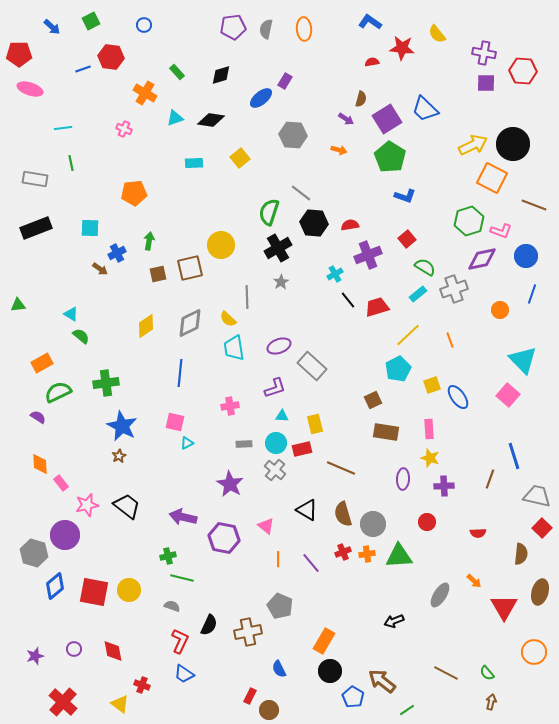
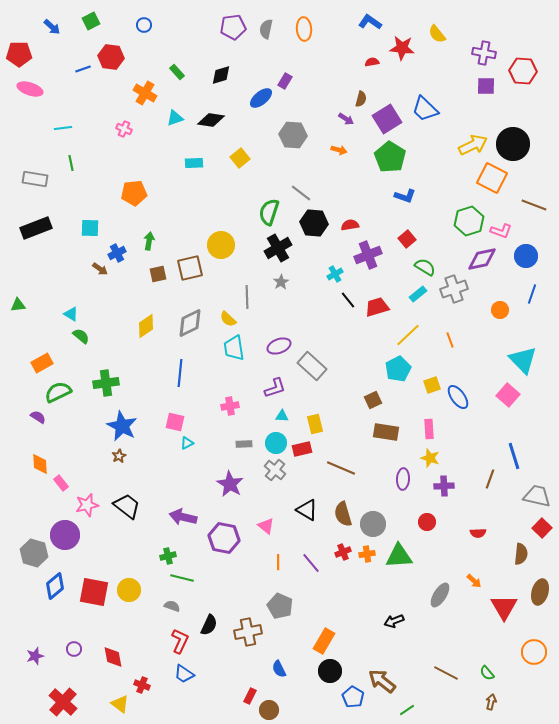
purple square at (486, 83): moved 3 px down
orange line at (278, 559): moved 3 px down
red diamond at (113, 651): moved 6 px down
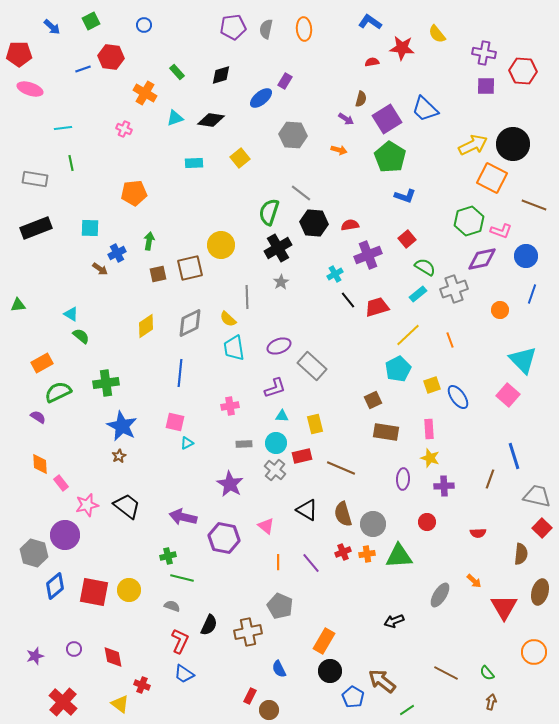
red rectangle at (302, 449): moved 7 px down
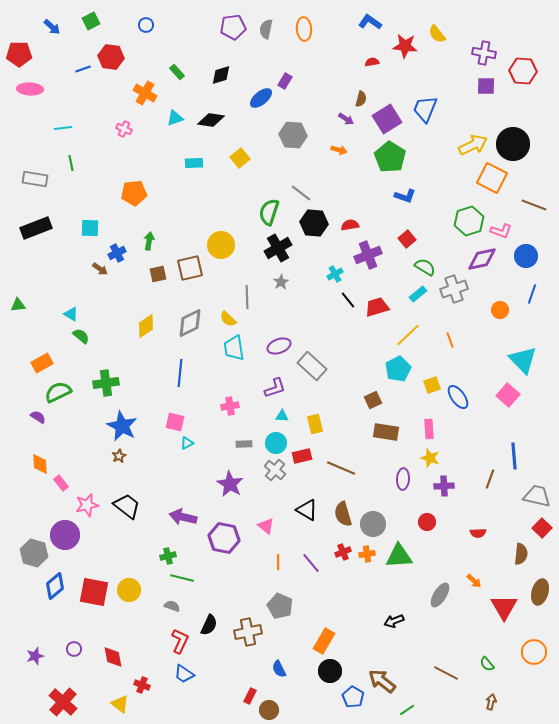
blue circle at (144, 25): moved 2 px right
red star at (402, 48): moved 3 px right, 2 px up
pink ellipse at (30, 89): rotated 15 degrees counterclockwise
blue trapezoid at (425, 109): rotated 68 degrees clockwise
blue line at (514, 456): rotated 12 degrees clockwise
green semicircle at (487, 673): moved 9 px up
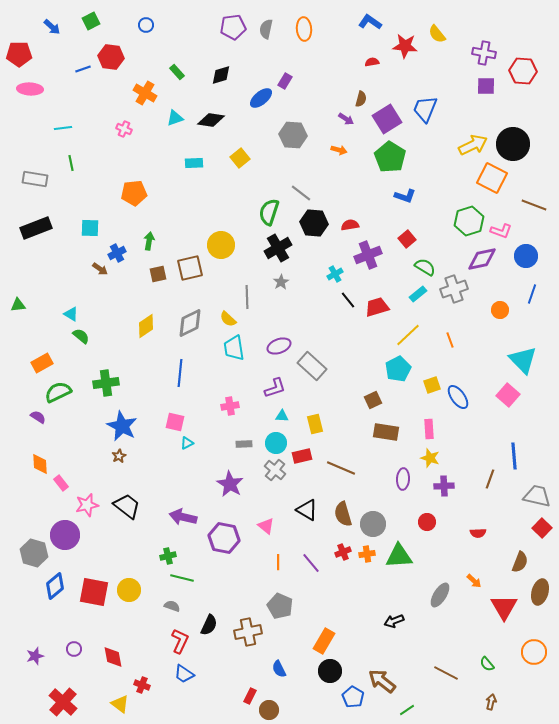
brown semicircle at (521, 554): moved 1 px left, 8 px down; rotated 15 degrees clockwise
